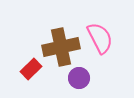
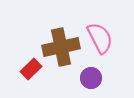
purple circle: moved 12 px right
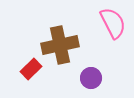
pink semicircle: moved 13 px right, 15 px up
brown cross: moved 1 px left, 2 px up
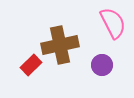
red rectangle: moved 4 px up
purple circle: moved 11 px right, 13 px up
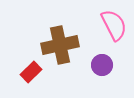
pink semicircle: moved 1 px right, 2 px down
red rectangle: moved 7 px down
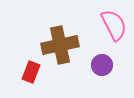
red rectangle: rotated 25 degrees counterclockwise
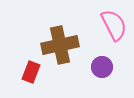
purple circle: moved 2 px down
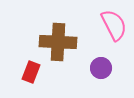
brown cross: moved 2 px left, 3 px up; rotated 15 degrees clockwise
purple circle: moved 1 px left, 1 px down
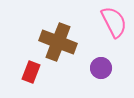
pink semicircle: moved 3 px up
brown cross: rotated 18 degrees clockwise
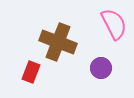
pink semicircle: moved 2 px down
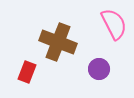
purple circle: moved 2 px left, 1 px down
red rectangle: moved 4 px left
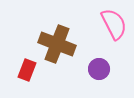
brown cross: moved 1 px left, 2 px down
red rectangle: moved 2 px up
